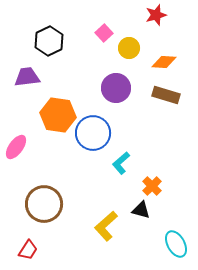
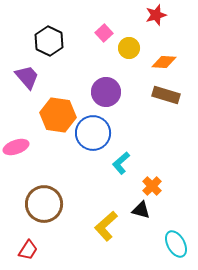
black hexagon: rotated 8 degrees counterclockwise
purple trapezoid: rotated 56 degrees clockwise
purple circle: moved 10 px left, 4 px down
pink ellipse: rotated 35 degrees clockwise
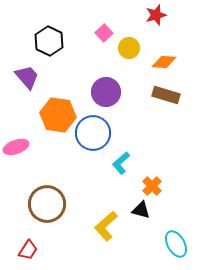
brown circle: moved 3 px right
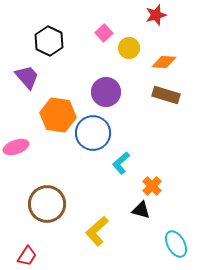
yellow L-shape: moved 9 px left, 5 px down
red trapezoid: moved 1 px left, 6 px down
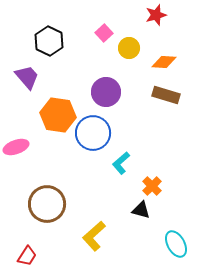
yellow L-shape: moved 3 px left, 5 px down
